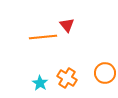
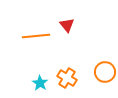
orange line: moved 7 px left, 1 px up
orange circle: moved 1 px up
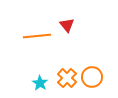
orange line: moved 1 px right
orange circle: moved 13 px left, 5 px down
orange cross: rotated 12 degrees clockwise
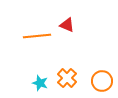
red triangle: rotated 28 degrees counterclockwise
orange circle: moved 10 px right, 4 px down
cyan star: rotated 14 degrees counterclockwise
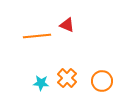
cyan star: moved 1 px right; rotated 14 degrees counterclockwise
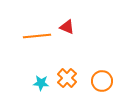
red triangle: moved 2 px down
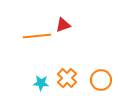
red triangle: moved 4 px left, 2 px up; rotated 42 degrees counterclockwise
orange circle: moved 1 px left, 1 px up
